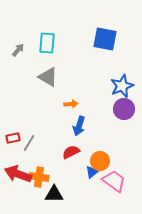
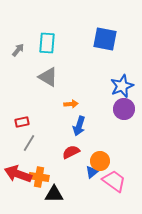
red rectangle: moved 9 px right, 16 px up
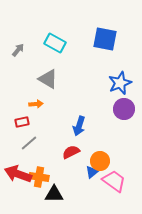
cyan rectangle: moved 8 px right; rotated 65 degrees counterclockwise
gray triangle: moved 2 px down
blue star: moved 2 px left, 3 px up
orange arrow: moved 35 px left
gray line: rotated 18 degrees clockwise
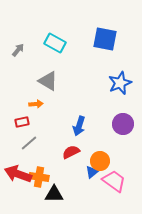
gray triangle: moved 2 px down
purple circle: moved 1 px left, 15 px down
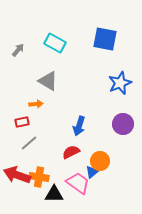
red arrow: moved 1 px left, 1 px down
pink trapezoid: moved 36 px left, 2 px down
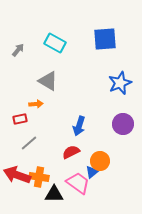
blue square: rotated 15 degrees counterclockwise
red rectangle: moved 2 px left, 3 px up
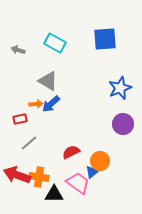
gray arrow: rotated 112 degrees counterclockwise
blue star: moved 5 px down
blue arrow: moved 28 px left, 22 px up; rotated 30 degrees clockwise
